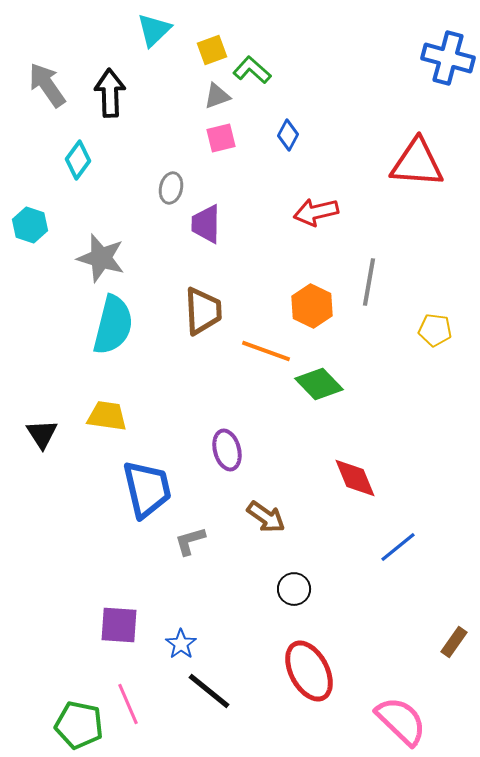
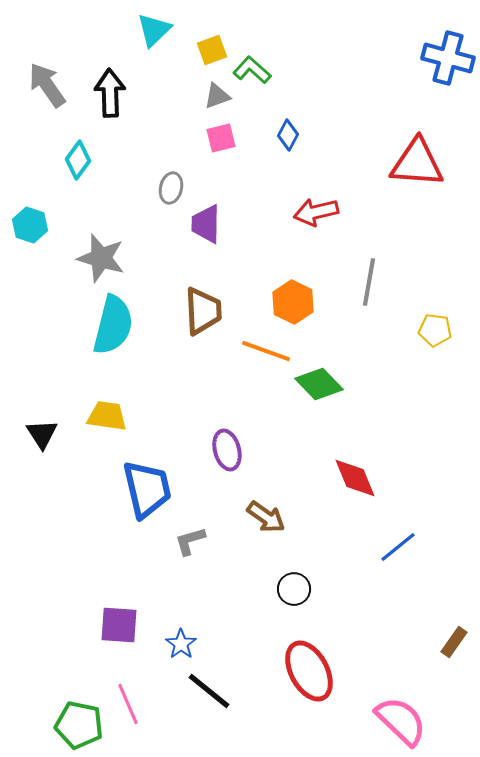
orange hexagon: moved 19 px left, 4 px up
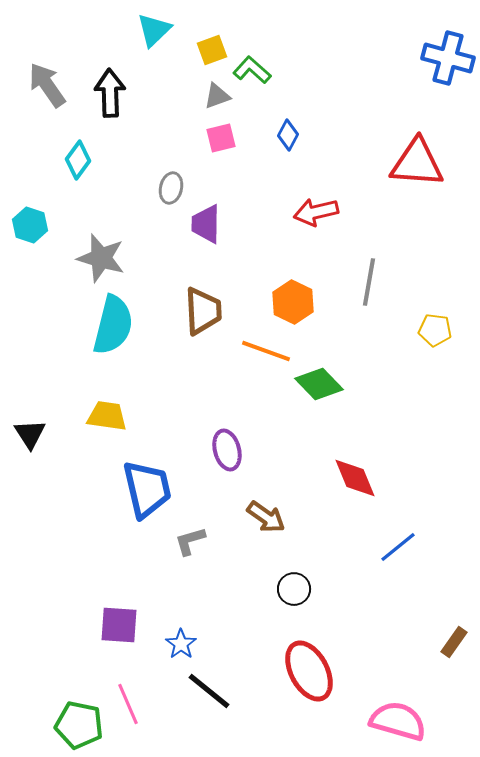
black triangle: moved 12 px left
pink semicircle: moved 3 px left; rotated 28 degrees counterclockwise
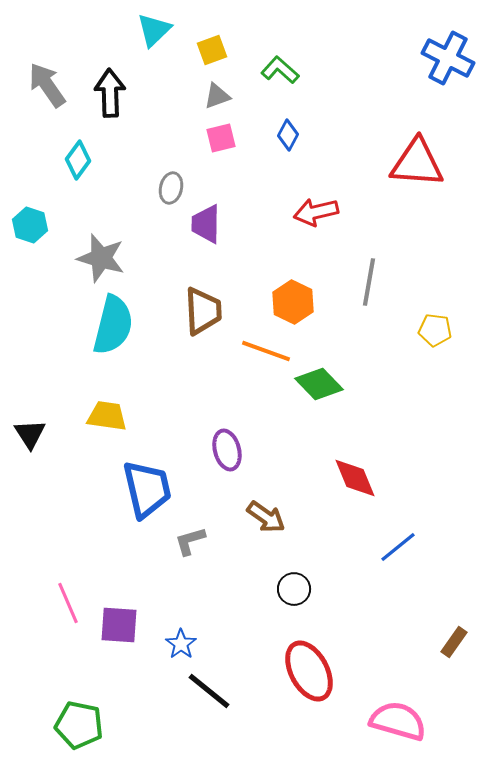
blue cross: rotated 12 degrees clockwise
green L-shape: moved 28 px right
pink line: moved 60 px left, 101 px up
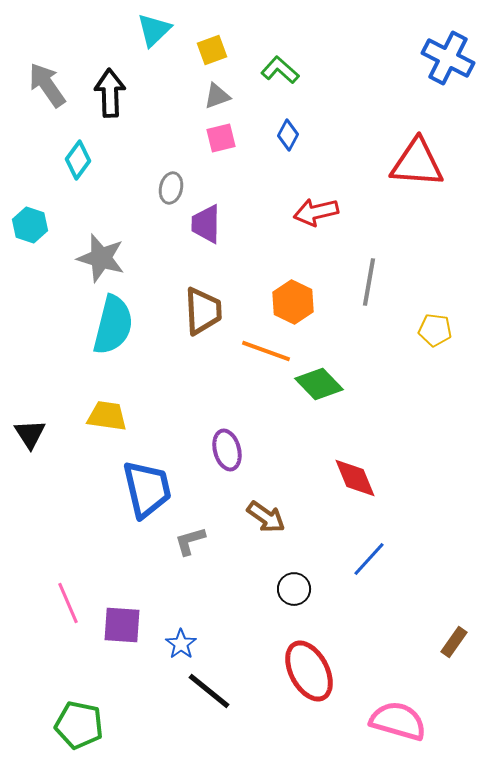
blue line: moved 29 px left, 12 px down; rotated 9 degrees counterclockwise
purple square: moved 3 px right
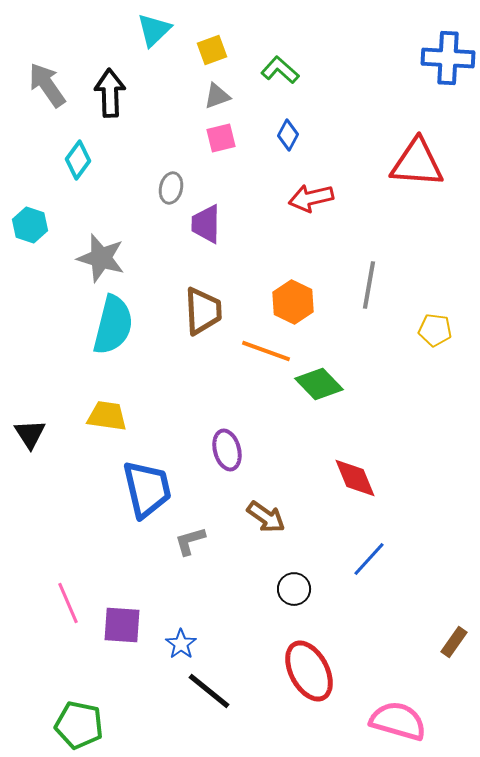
blue cross: rotated 24 degrees counterclockwise
red arrow: moved 5 px left, 14 px up
gray line: moved 3 px down
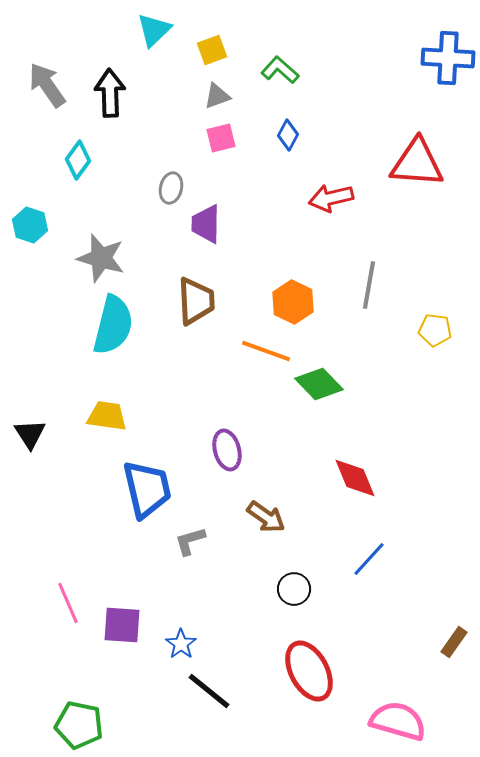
red arrow: moved 20 px right
brown trapezoid: moved 7 px left, 10 px up
